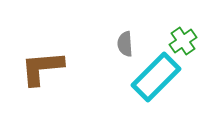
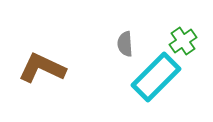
brown L-shape: rotated 30 degrees clockwise
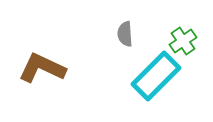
gray semicircle: moved 10 px up
cyan rectangle: moved 1 px up
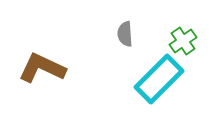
cyan rectangle: moved 3 px right, 3 px down
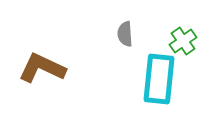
cyan rectangle: rotated 39 degrees counterclockwise
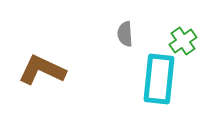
brown L-shape: moved 2 px down
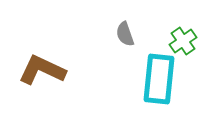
gray semicircle: rotated 15 degrees counterclockwise
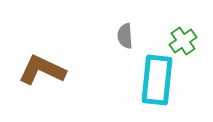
gray semicircle: moved 2 px down; rotated 15 degrees clockwise
cyan rectangle: moved 2 px left, 1 px down
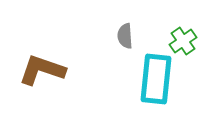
brown L-shape: rotated 6 degrees counterclockwise
cyan rectangle: moved 1 px left, 1 px up
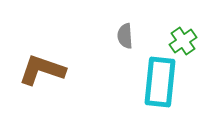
cyan rectangle: moved 4 px right, 3 px down
